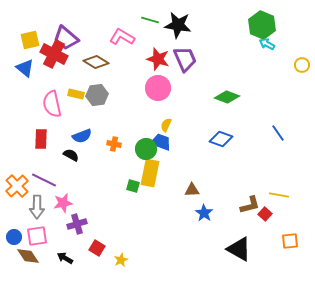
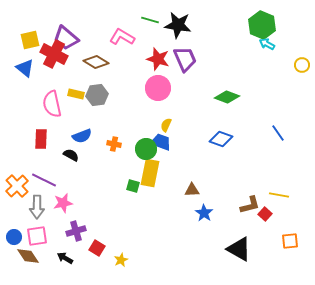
purple cross at (77, 224): moved 1 px left, 7 px down
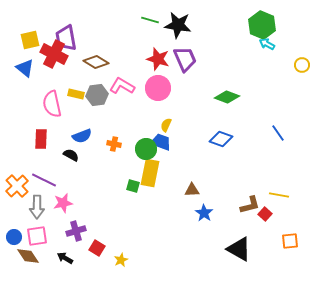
pink L-shape at (122, 37): moved 49 px down
purple trapezoid at (66, 38): rotated 40 degrees clockwise
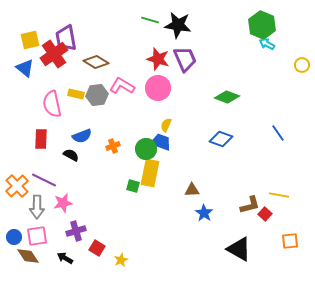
red cross at (54, 54): rotated 28 degrees clockwise
orange cross at (114, 144): moved 1 px left, 2 px down; rotated 32 degrees counterclockwise
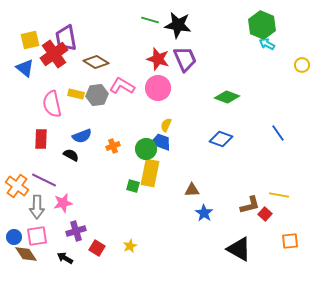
orange cross at (17, 186): rotated 10 degrees counterclockwise
brown diamond at (28, 256): moved 2 px left, 2 px up
yellow star at (121, 260): moved 9 px right, 14 px up
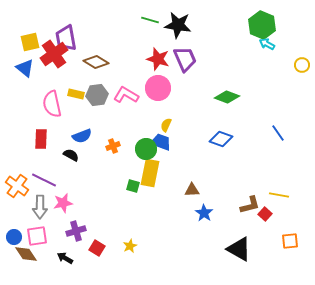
yellow square at (30, 40): moved 2 px down
pink L-shape at (122, 86): moved 4 px right, 9 px down
gray arrow at (37, 207): moved 3 px right
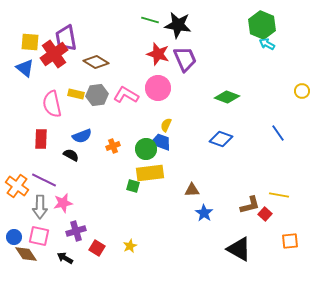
yellow square at (30, 42): rotated 18 degrees clockwise
red star at (158, 59): moved 5 px up
yellow circle at (302, 65): moved 26 px down
yellow rectangle at (150, 173): rotated 72 degrees clockwise
pink square at (37, 236): moved 2 px right; rotated 20 degrees clockwise
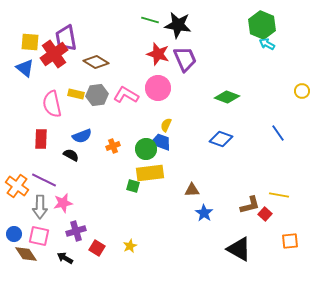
blue circle at (14, 237): moved 3 px up
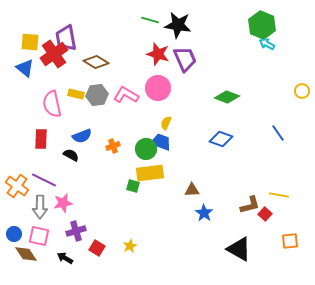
yellow semicircle at (166, 125): moved 2 px up
